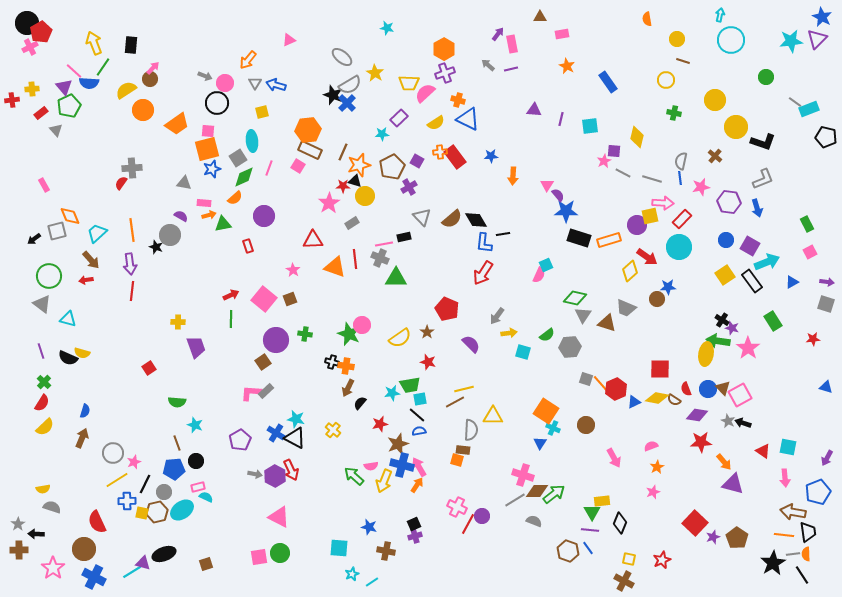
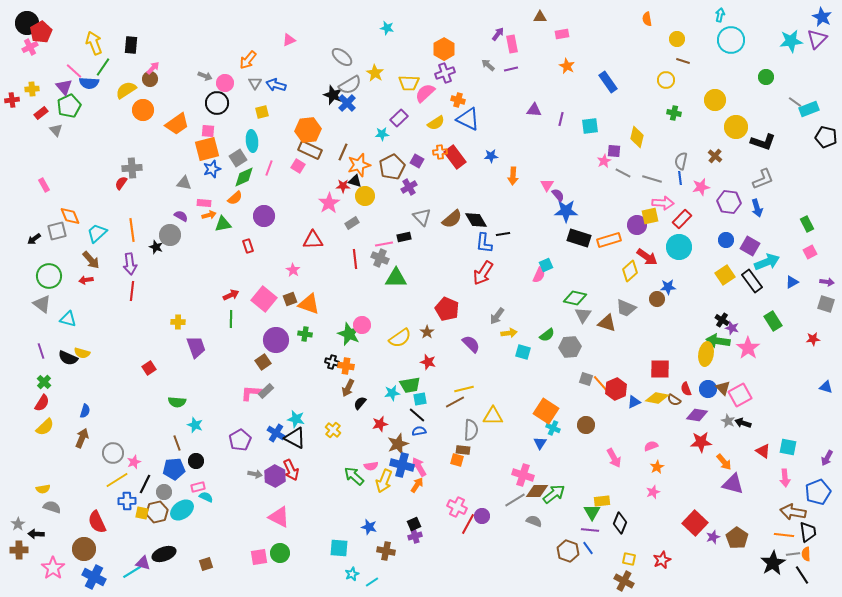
orange triangle at (335, 267): moved 26 px left, 37 px down
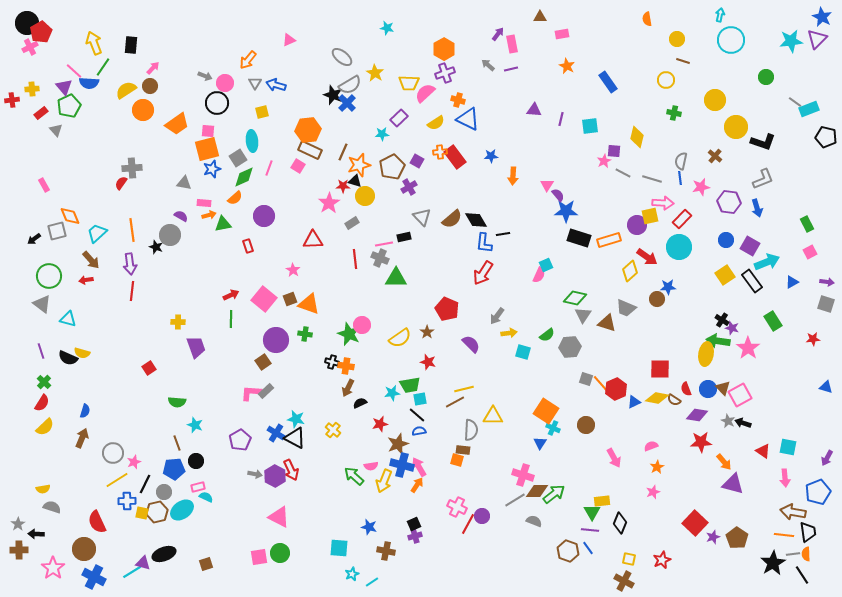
brown circle at (150, 79): moved 7 px down
black semicircle at (360, 403): rotated 24 degrees clockwise
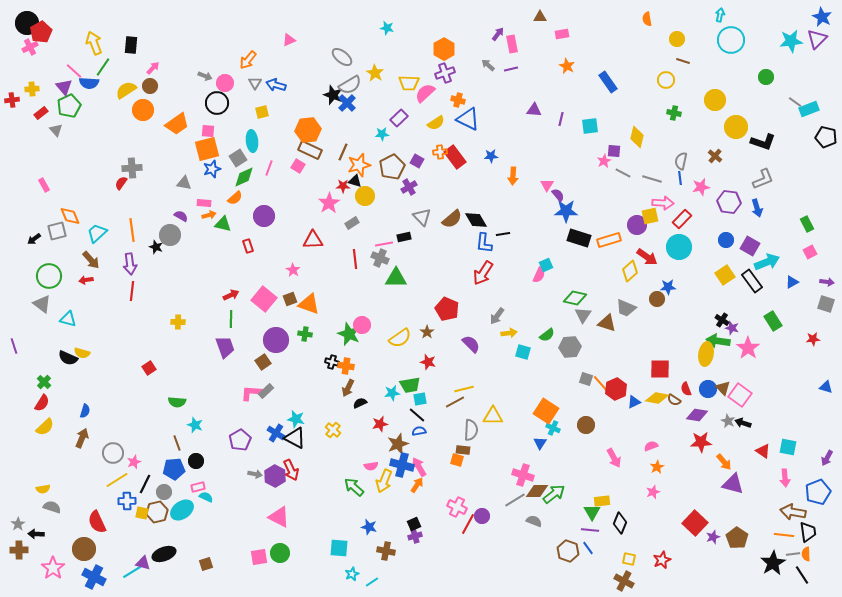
green triangle at (223, 224): rotated 24 degrees clockwise
purple trapezoid at (196, 347): moved 29 px right
purple line at (41, 351): moved 27 px left, 5 px up
pink square at (740, 395): rotated 25 degrees counterclockwise
green arrow at (354, 476): moved 11 px down
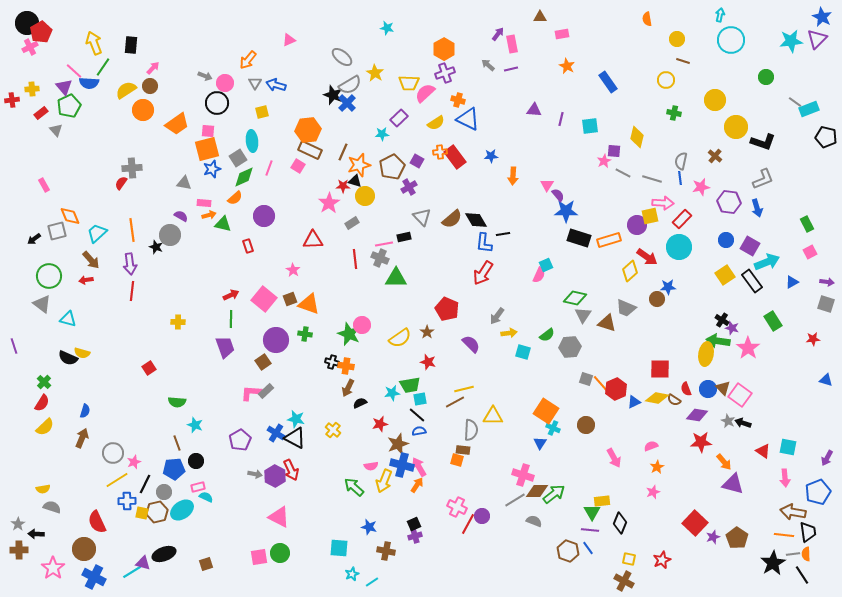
blue triangle at (826, 387): moved 7 px up
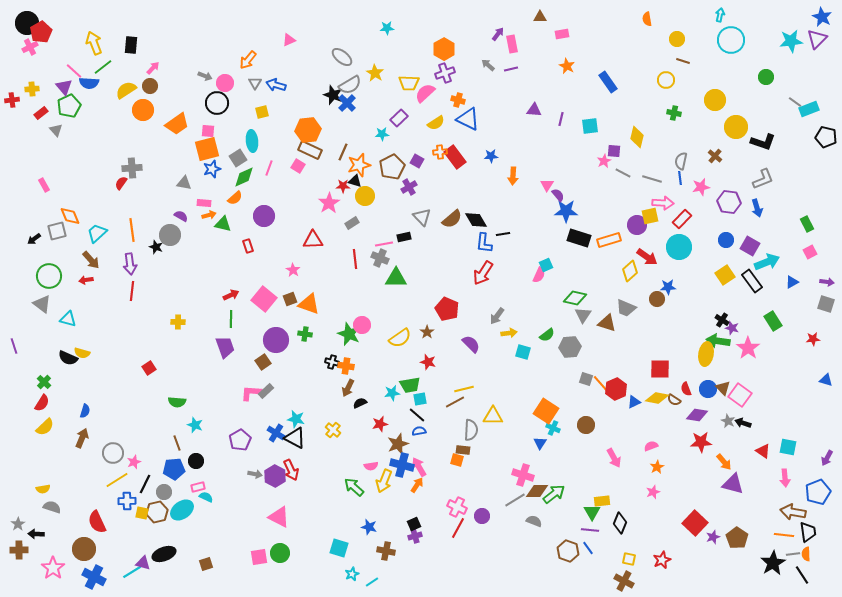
cyan star at (387, 28): rotated 16 degrees counterclockwise
green line at (103, 67): rotated 18 degrees clockwise
red line at (468, 524): moved 10 px left, 4 px down
cyan square at (339, 548): rotated 12 degrees clockwise
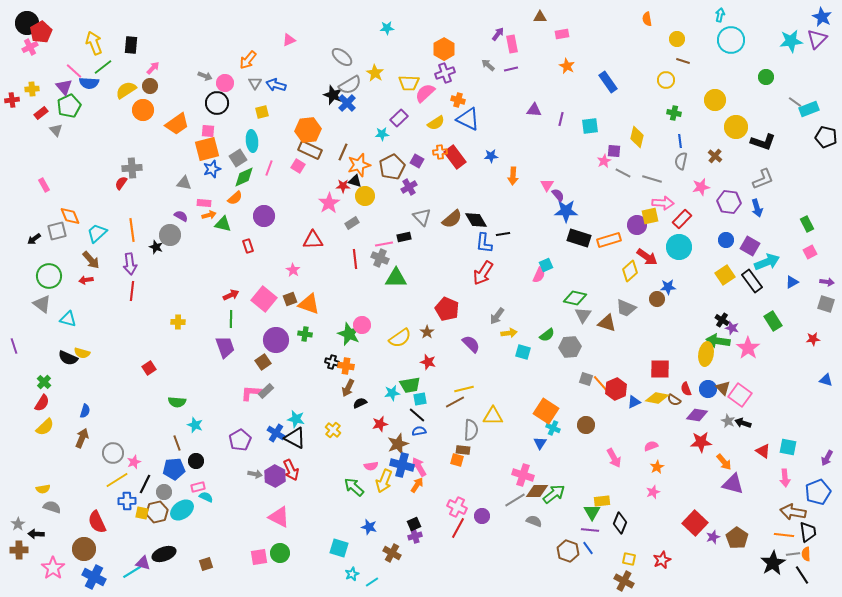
blue line at (680, 178): moved 37 px up
brown cross at (386, 551): moved 6 px right, 2 px down; rotated 18 degrees clockwise
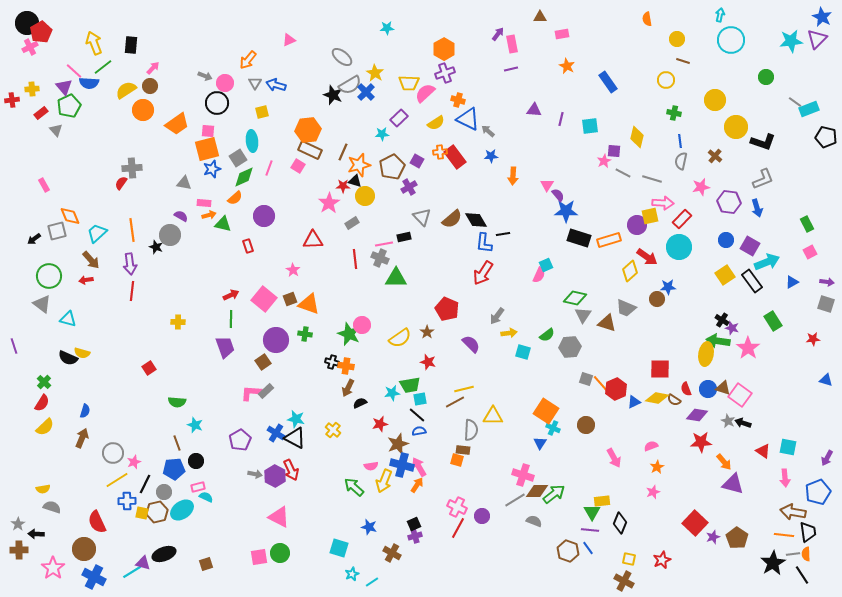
gray arrow at (488, 65): moved 66 px down
blue cross at (347, 103): moved 19 px right, 11 px up
brown triangle at (723, 388): rotated 28 degrees counterclockwise
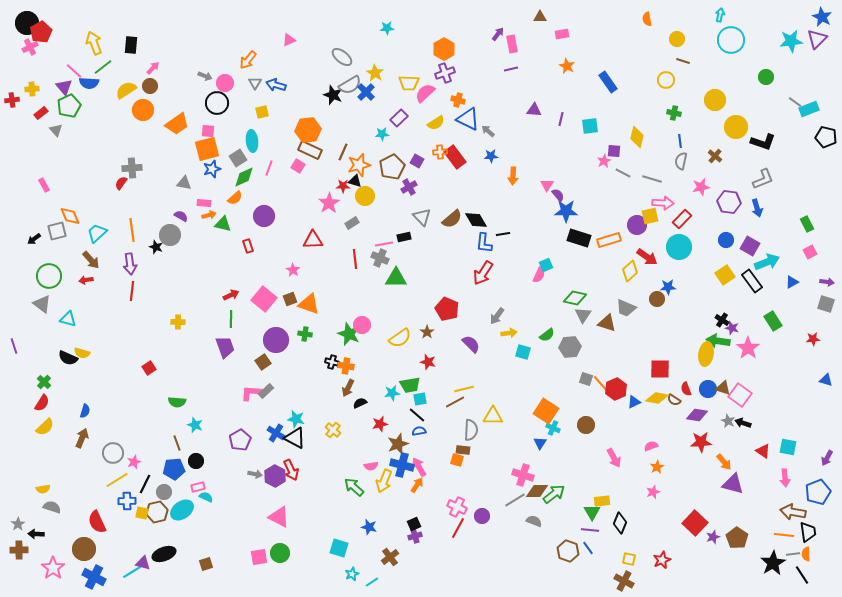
brown cross at (392, 553): moved 2 px left, 4 px down; rotated 24 degrees clockwise
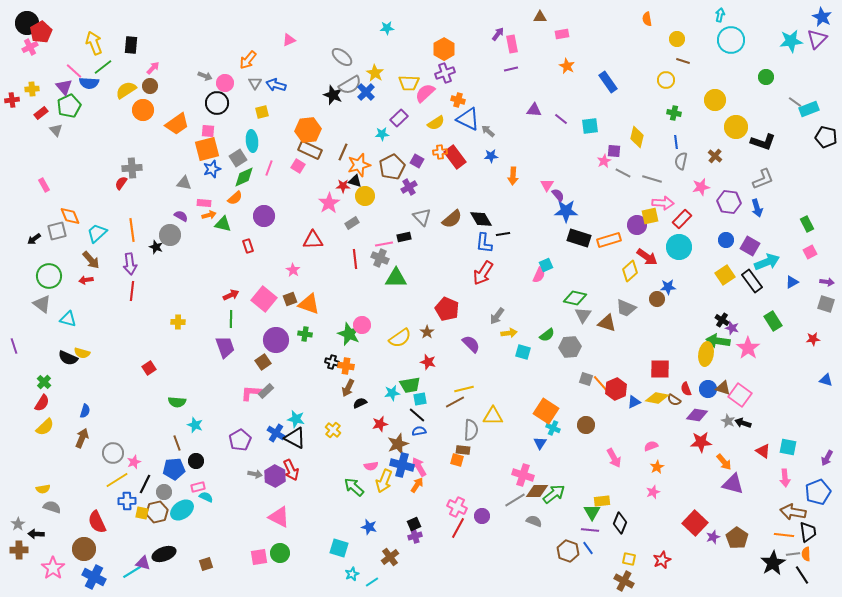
purple line at (561, 119): rotated 64 degrees counterclockwise
blue line at (680, 141): moved 4 px left, 1 px down
black diamond at (476, 220): moved 5 px right, 1 px up
